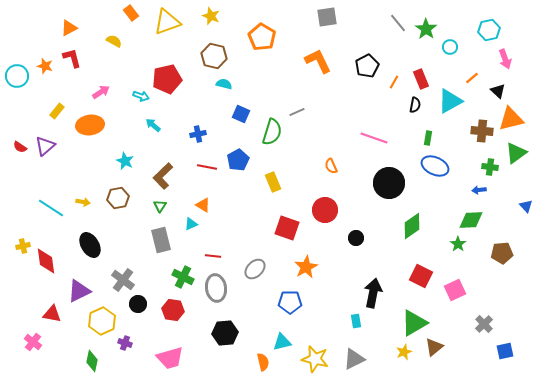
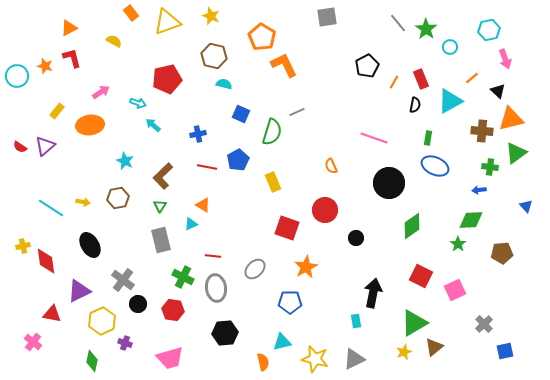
orange L-shape at (318, 61): moved 34 px left, 4 px down
cyan arrow at (141, 96): moved 3 px left, 7 px down
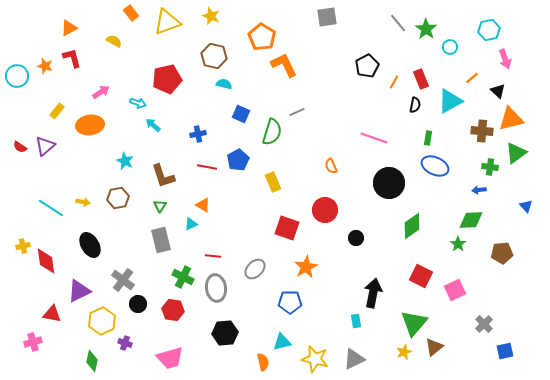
brown L-shape at (163, 176): rotated 64 degrees counterclockwise
green triangle at (414, 323): rotated 20 degrees counterclockwise
pink cross at (33, 342): rotated 36 degrees clockwise
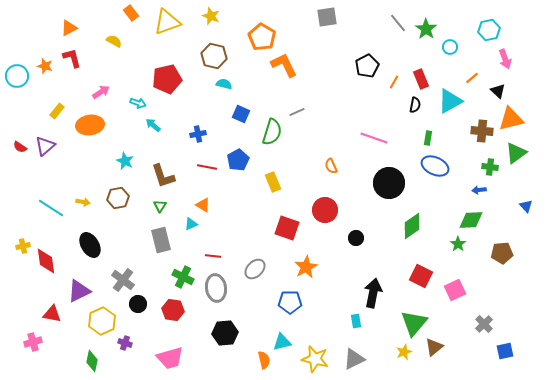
orange semicircle at (263, 362): moved 1 px right, 2 px up
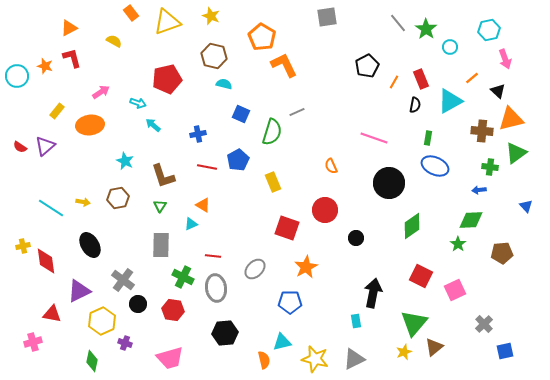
gray rectangle at (161, 240): moved 5 px down; rotated 15 degrees clockwise
